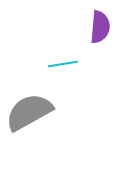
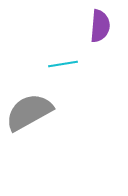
purple semicircle: moved 1 px up
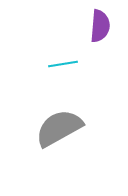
gray semicircle: moved 30 px right, 16 px down
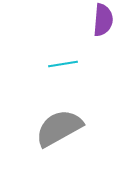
purple semicircle: moved 3 px right, 6 px up
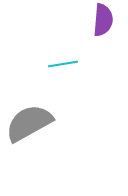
gray semicircle: moved 30 px left, 5 px up
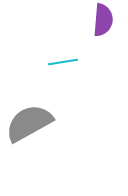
cyan line: moved 2 px up
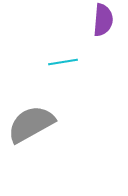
gray semicircle: moved 2 px right, 1 px down
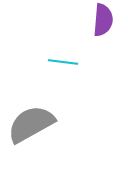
cyan line: rotated 16 degrees clockwise
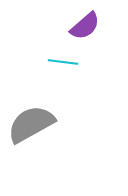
purple semicircle: moved 18 px left, 6 px down; rotated 44 degrees clockwise
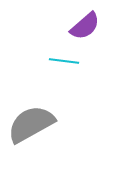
cyan line: moved 1 px right, 1 px up
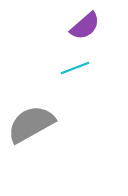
cyan line: moved 11 px right, 7 px down; rotated 28 degrees counterclockwise
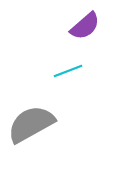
cyan line: moved 7 px left, 3 px down
